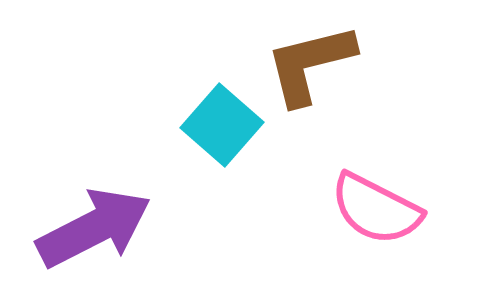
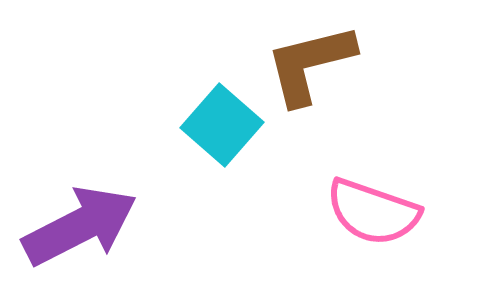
pink semicircle: moved 3 px left, 3 px down; rotated 8 degrees counterclockwise
purple arrow: moved 14 px left, 2 px up
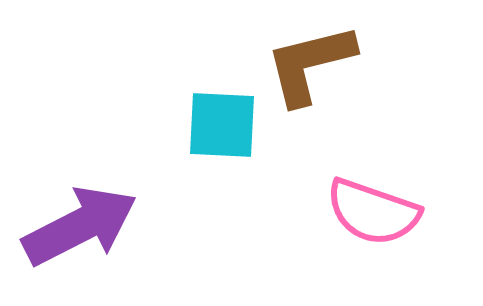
cyan square: rotated 38 degrees counterclockwise
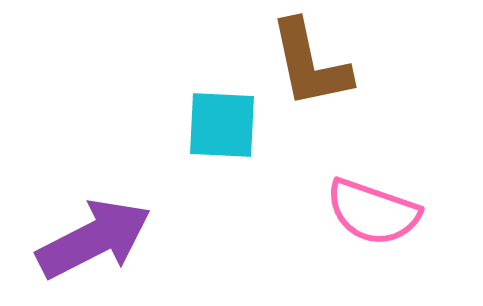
brown L-shape: rotated 88 degrees counterclockwise
purple arrow: moved 14 px right, 13 px down
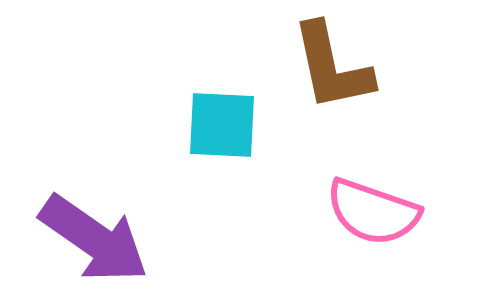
brown L-shape: moved 22 px right, 3 px down
purple arrow: rotated 62 degrees clockwise
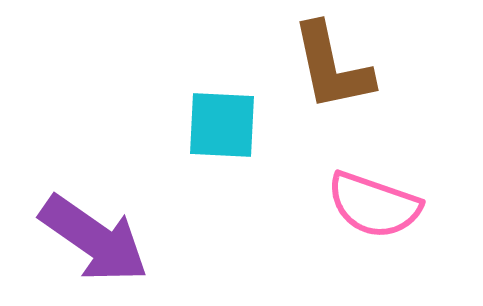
pink semicircle: moved 1 px right, 7 px up
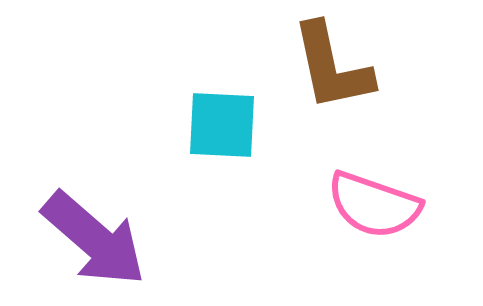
purple arrow: rotated 6 degrees clockwise
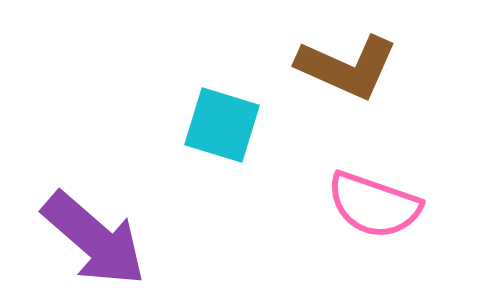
brown L-shape: moved 15 px right; rotated 54 degrees counterclockwise
cyan square: rotated 14 degrees clockwise
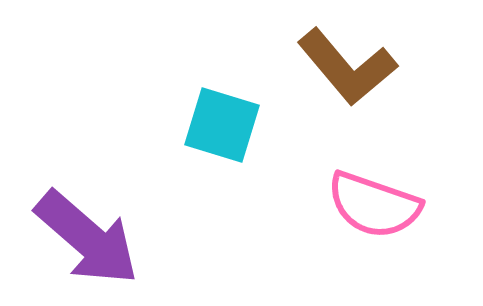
brown L-shape: rotated 26 degrees clockwise
purple arrow: moved 7 px left, 1 px up
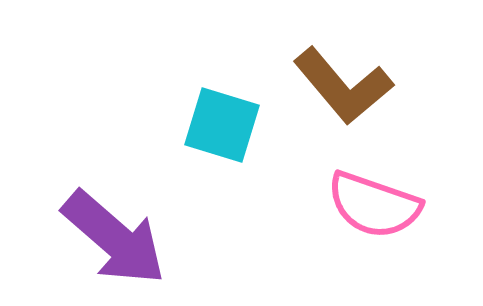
brown L-shape: moved 4 px left, 19 px down
purple arrow: moved 27 px right
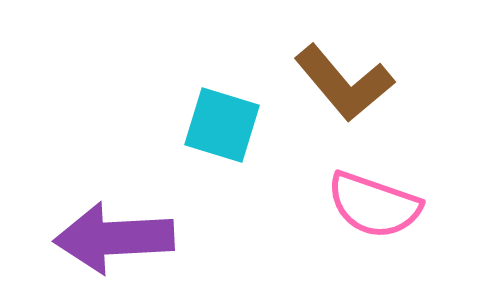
brown L-shape: moved 1 px right, 3 px up
purple arrow: rotated 136 degrees clockwise
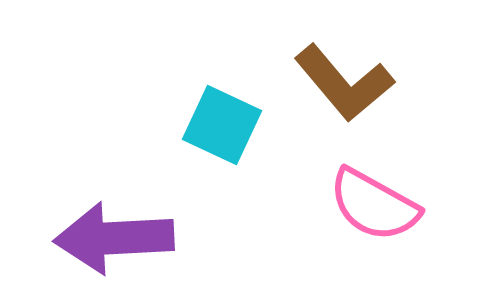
cyan square: rotated 8 degrees clockwise
pink semicircle: rotated 10 degrees clockwise
